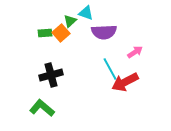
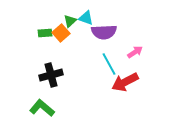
cyan triangle: moved 5 px down
cyan line: moved 1 px left, 5 px up
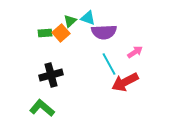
cyan triangle: moved 2 px right
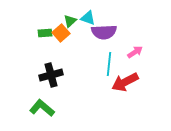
cyan line: rotated 35 degrees clockwise
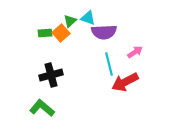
cyan line: rotated 20 degrees counterclockwise
